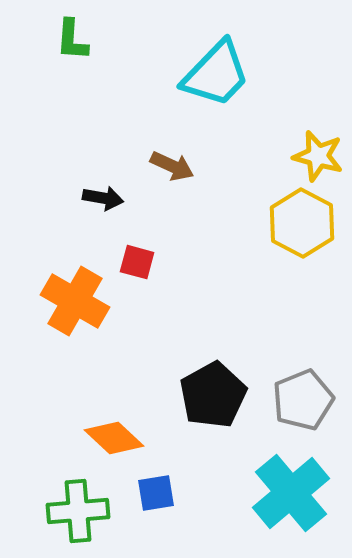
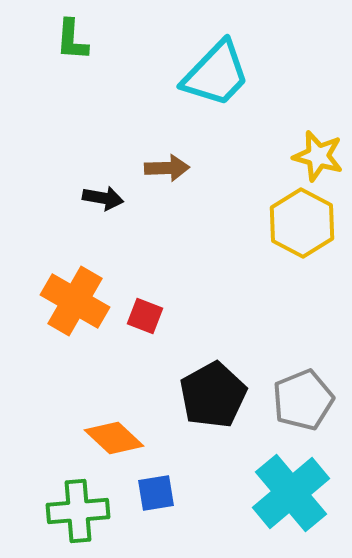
brown arrow: moved 5 px left, 2 px down; rotated 27 degrees counterclockwise
red square: moved 8 px right, 54 px down; rotated 6 degrees clockwise
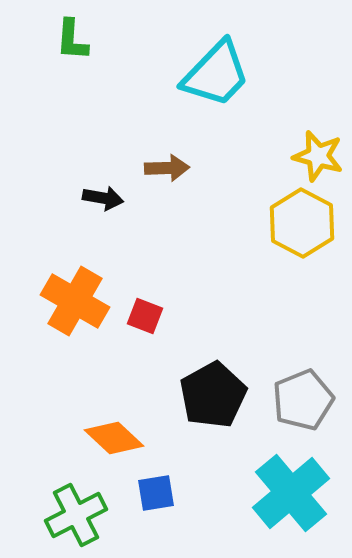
green cross: moved 2 px left, 4 px down; rotated 22 degrees counterclockwise
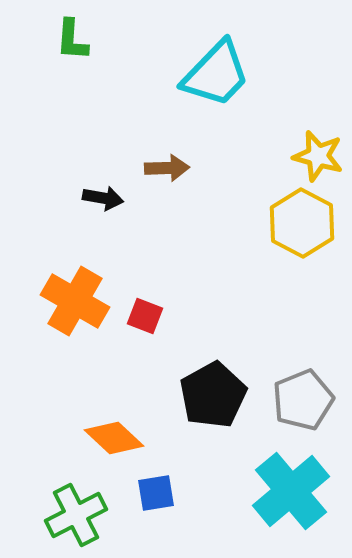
cyan cross: moved 2 px up
